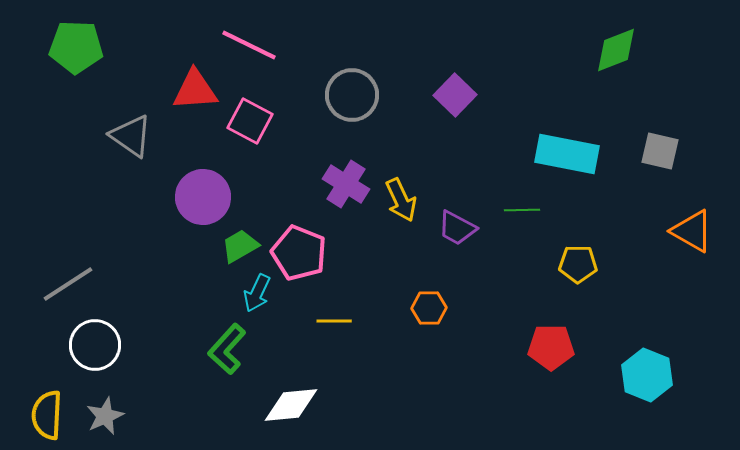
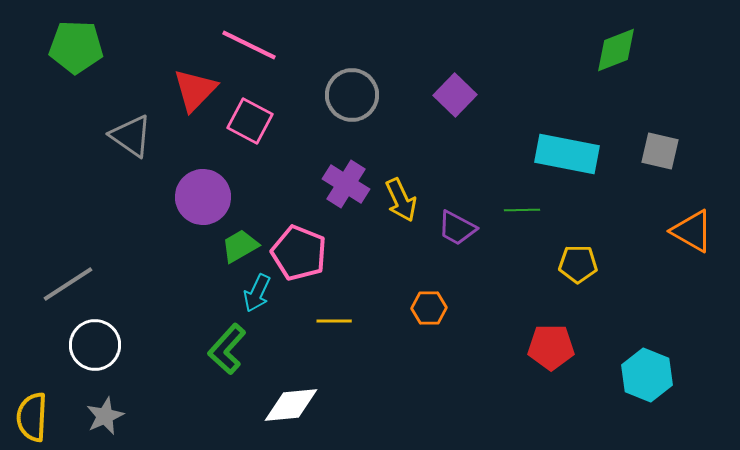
red triangle: rotated 42 degrees counterclockwise
yellow semicircle: moved 15 px left, 2 px down
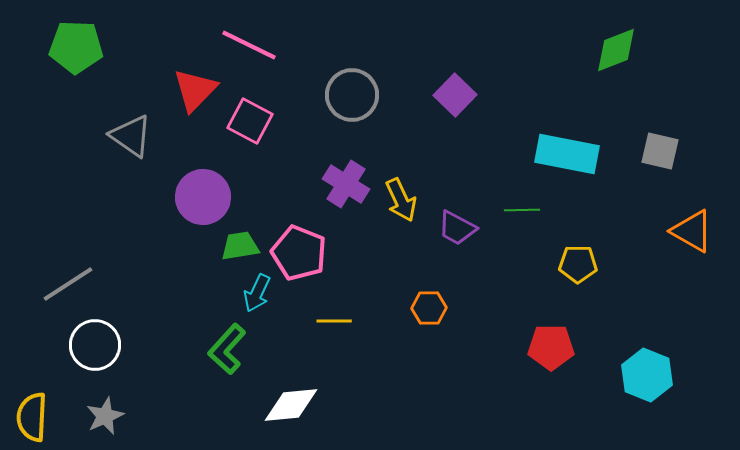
green trapezoid: rotated 21 degrees clockwise
